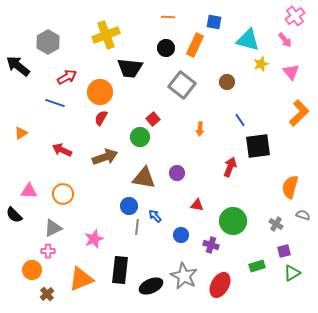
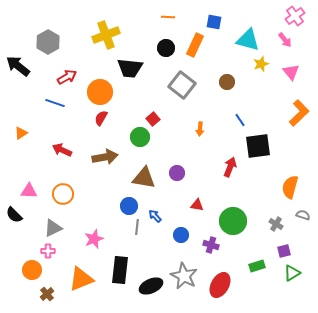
brown arrow at (105, 157): rotated 10 degrees clockwise
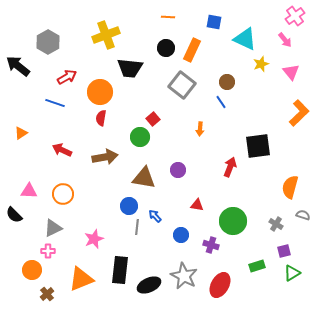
cyan triangle at (248, 40): moved 3 px left, 1 px up; rotated 10 degrees clockwise
orange rectangle at (195, 45): moved 3 px left, 5 px down
red semicircle at (101, 118): rotated 21 degrees counterclockwise
blue line at (240, 120): moved 19 px left, 18 px up
purple circle at (177, 173): moved 1 px right, 3 px up
black ellipse at (151, 286): moved 2 px left, 1 px up
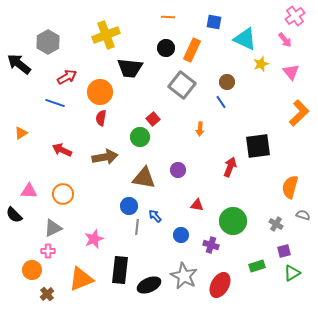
black arrow at (18, 66): moved 1 px right, 2 px up
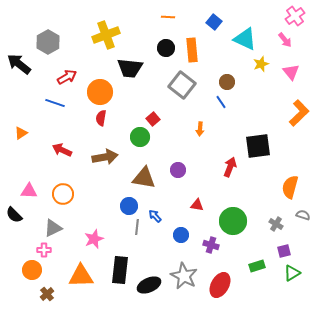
blue square at (214, 22): rotated 28 degrees clockwise
orange rectangle at (192, 50): rotated 30 degrees counterclockwise
pink cross at (48, 251): moved 4 px left, 1 px up
orange triangle at (81, 279): moved 3 px up; rotated 20 degrees clockwise
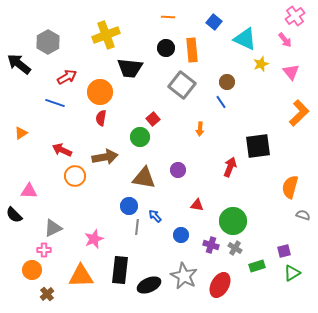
orange circle at (63, 194): moved 12 px right, 18 px up
gray cross at (276, 224): moved 41 px left, 24 px down
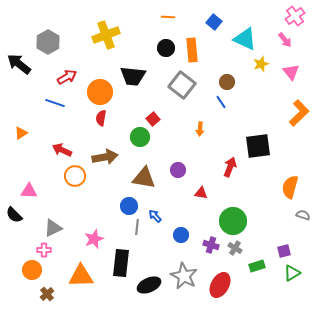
black trapezoid at (130, 68): moved 3 px right, 8 px down
red triangle at (197, 205): moved 4 px right, 12 px up
black rectangle at (120, 270): moved 1 px right, 7 px up
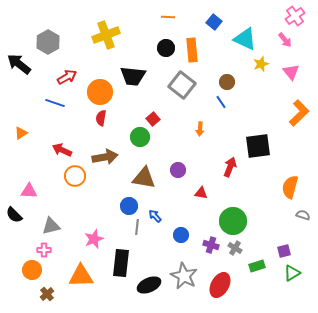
gray triangle at (53, 228): moved 2 px left, 2 px up; rotated 12 degrees clockwise
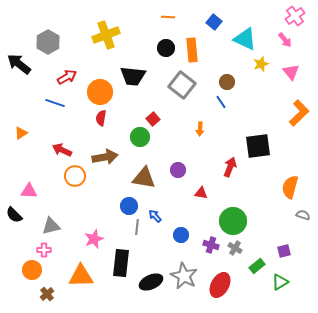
green rectangle at (257, 266): rotated 21 degrees counterclockwise
green triangle at (292, 273): moved 12 px left, 9 px down
black ellipse at (149, 285): moved 2 px right, 3 px up
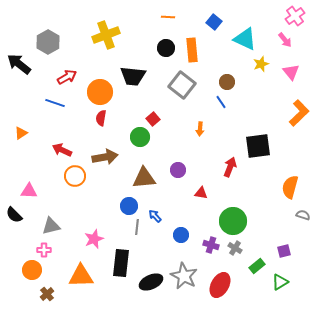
brown triangle at (144, 178): rotated 15 degrees counterclockwise
